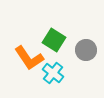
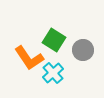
gray circle: moved 3 px left
cyan cross: rotated 10 degrees clockwise
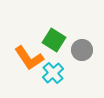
gray circle: moved 1 px left
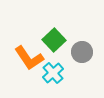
green square: rotated 15 degrees clockwise
gray circle: moved 2 px down
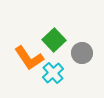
gray circle: moved 1 px down
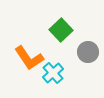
green square: moved 7 px right, 10 px up
gray circle: moved 6 px right, 1 px up
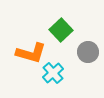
orange L-shape: moved 2 px right, 5 px up; rotated 40 degrees counterclockwise
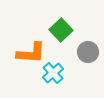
orange L-shape: rotated 12 degrees counterclockwise
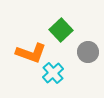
orange L-shape: rotated 16 degrees clockwise
